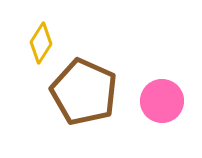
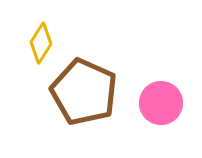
pink circle: moved 1 px left, 2 px down
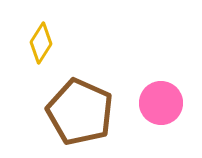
brown pentagon: moved 4 px left, 20 px down
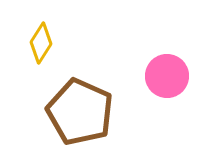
pink circle: moved 6 px right, 27 px up
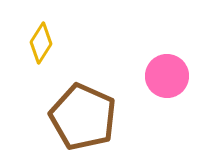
brown pentagon: moved 3 px right, 5 px down
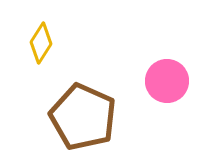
pink circle: moved 5 px down
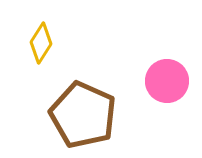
brown pentagon: moved 2 px up
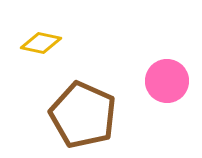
yellow diamond: rotated 69 degrees clockwise
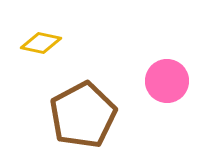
brown pentagon: rotated 20 degrees clockwise
